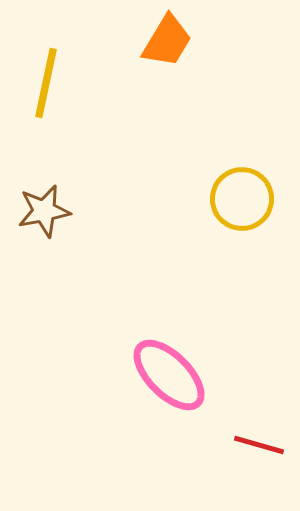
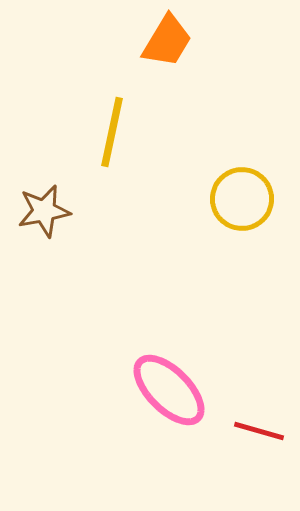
yellow line: moved 66 px right, 49 px down
pink ellipse: moved 15 px down
red line: moved 14 px up
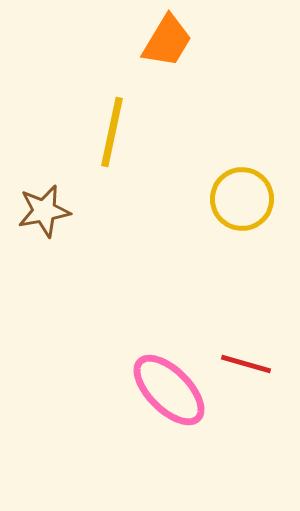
red line: moved 13 px left, 67 px up
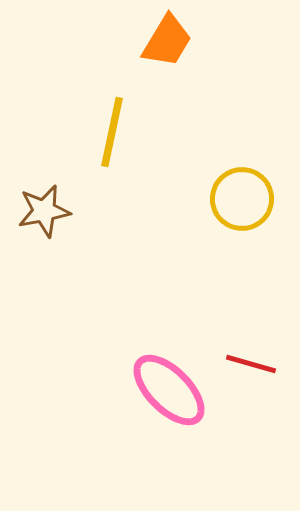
red line: moved 5 px right
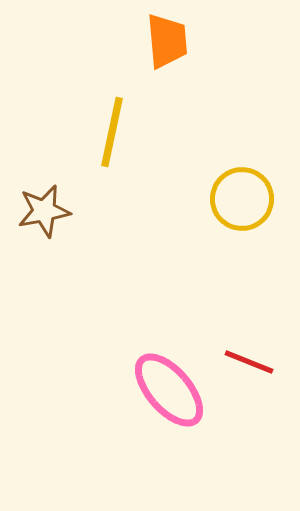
orange trapezoid: rotated 36 degrees counterclockwise
red line: moved 2 px left, 2 px up; rotated 6 degrees clockwise
pink ellipse: rotated 4 degrees clockwise
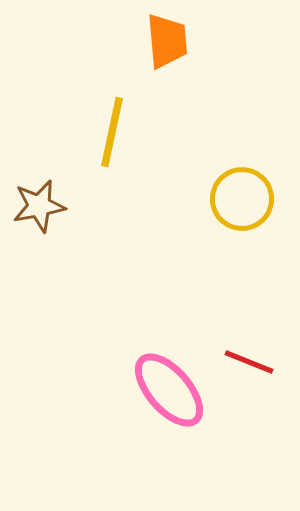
brown star: moved 5 px left, 5 px up
